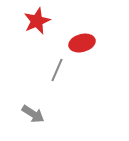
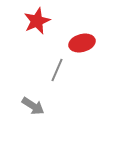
gray arrow: moved 8 px up
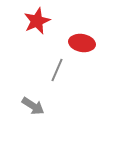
red ellipse: rotated 25 degrees clockwise
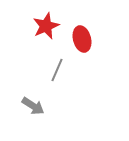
red star: moved 9 px right, 5 px down
red ellipse: moved 4 px up; rotated 65 degrees clockwise
